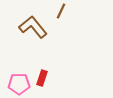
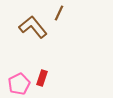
brown line: moved 2 px left, 2 px down
pink pentagon: rotated 25 degrees counterclockwise
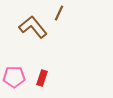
pink pentagon: moved 5 px left, 7 px up; rotated 25 degrees clockwise
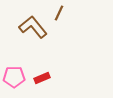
red rectangle: rotated 49 degrees clockwise
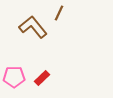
red rectangle: rotated 21 degrees counterclockwise
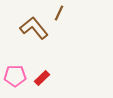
brown L-shape: moved 1 px right, 1 px down
pink pentagon: moved 1 px right, 1 px up
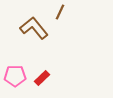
brown line: moved 1 px right, 1 px up
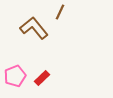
pink pentagon: rotated 20 degrees counterclockwise
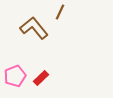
red rectangle: moved 1 px left
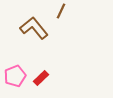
brown line: moved 1 px right, 1 px up
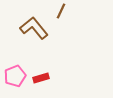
red rectangle: rotated 28 degrees clockwise
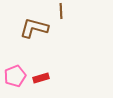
brown line: rotated 28 degrees counterclockwise
brown L-shape: rotated 36 degrees counterclockwise
